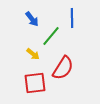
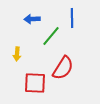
blue arrow: rotated 126 degrees clockwise
yellow arrow: moved 16 px left; rotated 56 degrees clockwise
red square: rotated 10 degrees clockwise
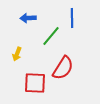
blue arrow: moved 4 px left, 1 px up
yellow arrow: rotated 16 degrees clockwise
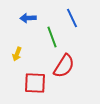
blue line: rotated 24 degrees counterclockwise
green line: moved 1 px right, 1 px down; rotated 60 degrees counterclockwise
red semicircle: moved 1 px right, 2 px up
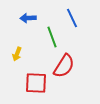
red square: moved 1 px right
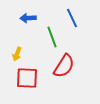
red square: moved 9 px left, 5 px up
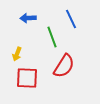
blue line: moved 1 px left, 1 px down
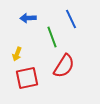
red square: rotated 15 degrees counterclockwise
